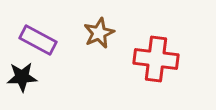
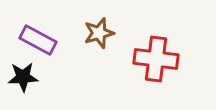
brown star: rotated 8 degrees clockwise
black star: moved 1 px right
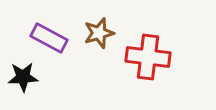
purple rectangle: moved 11 px right, 2 px up
red cross: moved 8 px left, 2 px up
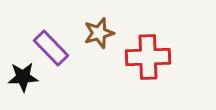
purple rectangle: moved 2 px right, 10 px down; rotated 18 degrees clockwise
red cross: rotated 9 degrees counterclockwise
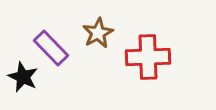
brown star: moved 1 px left; rotated 12 degrees counterclockwise
black star: rotated 28 degrees clockwise
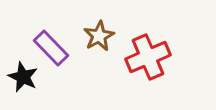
brown star: moved 1 px right, 3 px down
red cross: rotated 21 degrees counterclockwise
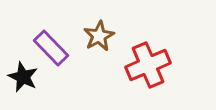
red cross: moved 8 px down
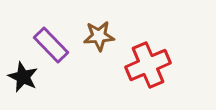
brown star: rotated 24 degrees clockwise
purple rectangle: moved 3 px up
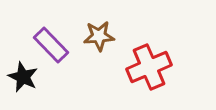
red cross: moved 1 px right, 2 px down
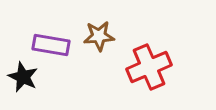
purple rectangle: rotated 36 degrees counterclockwise
